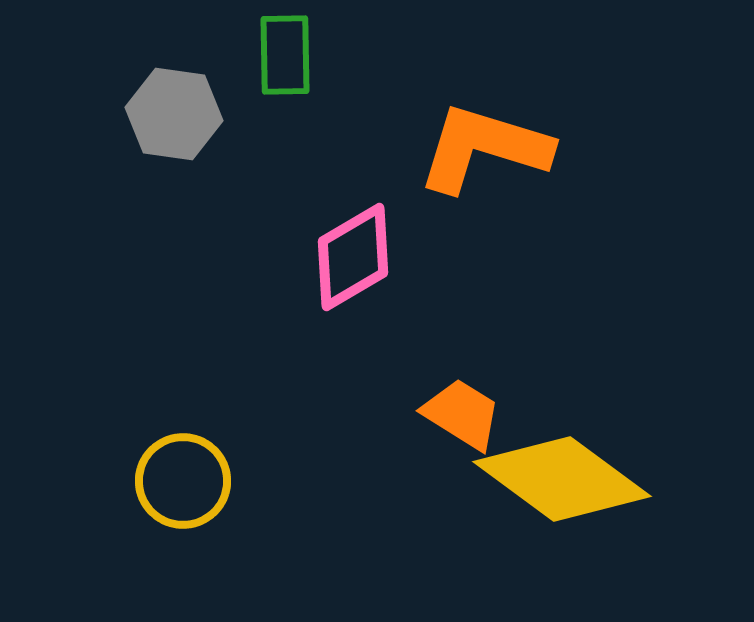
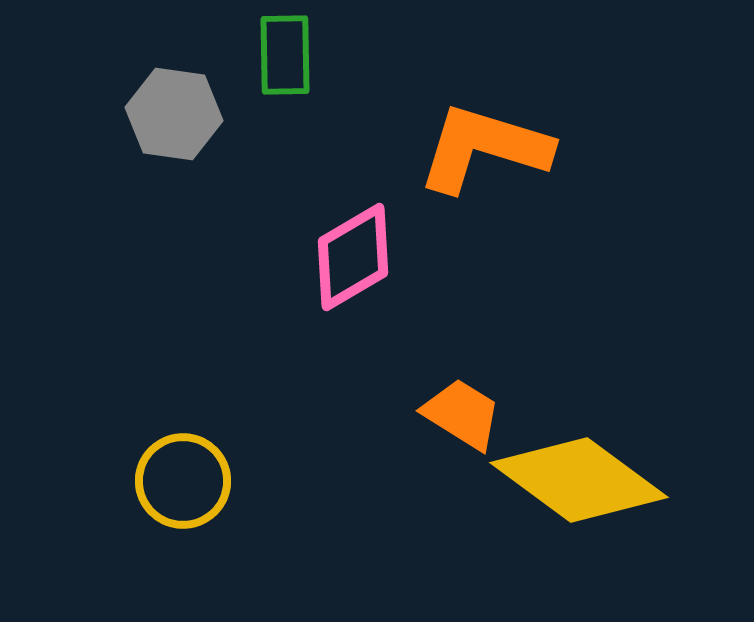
yellow diamond: moved 17 px right, 1 px down
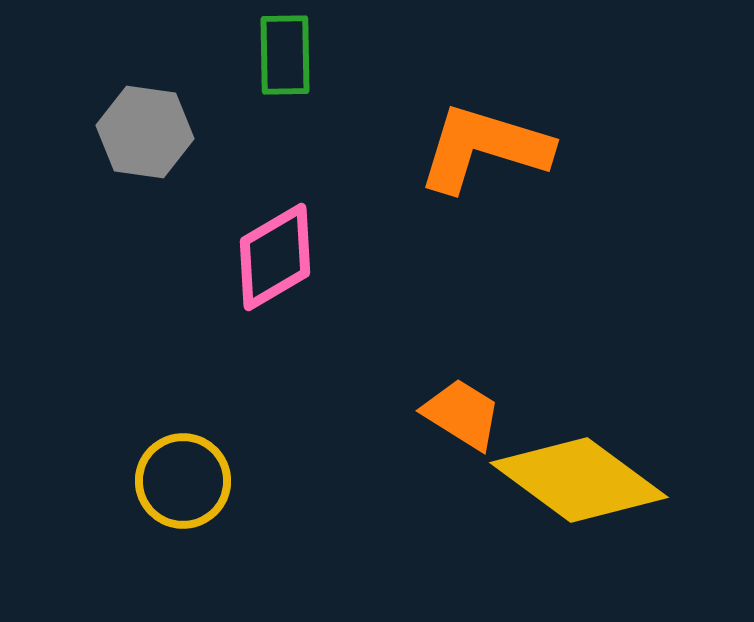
gray hexagon: moved 29 px left, 18 px down
pink diamond: moved 78 px left
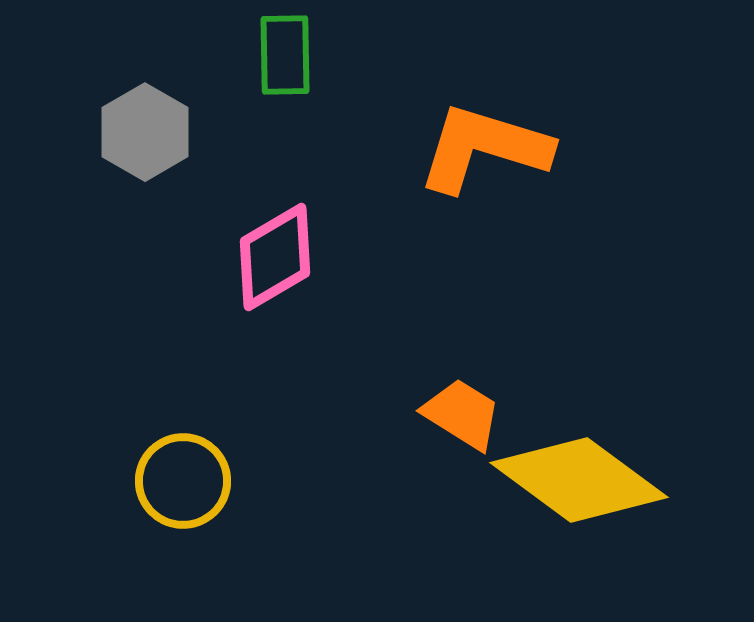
gray hexagon: rotated 22 degrees clockwise
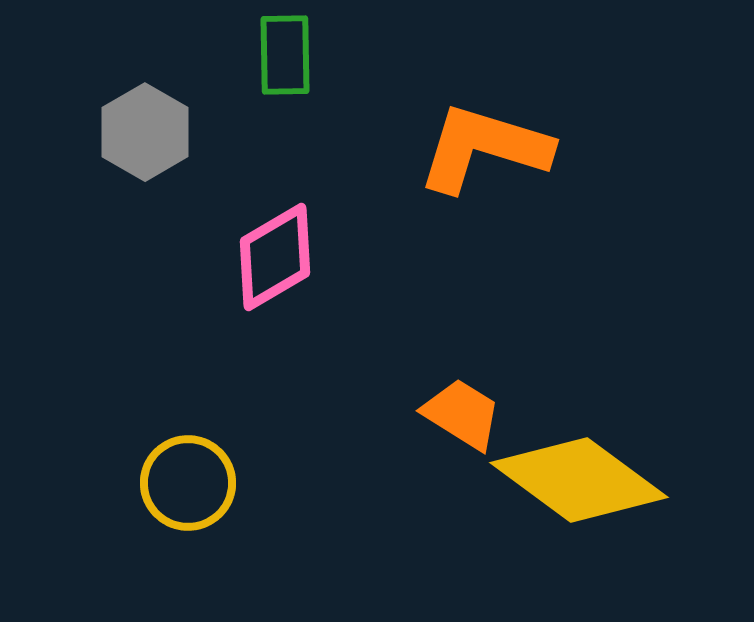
yellow circle: moved 5 px right, 2 px down
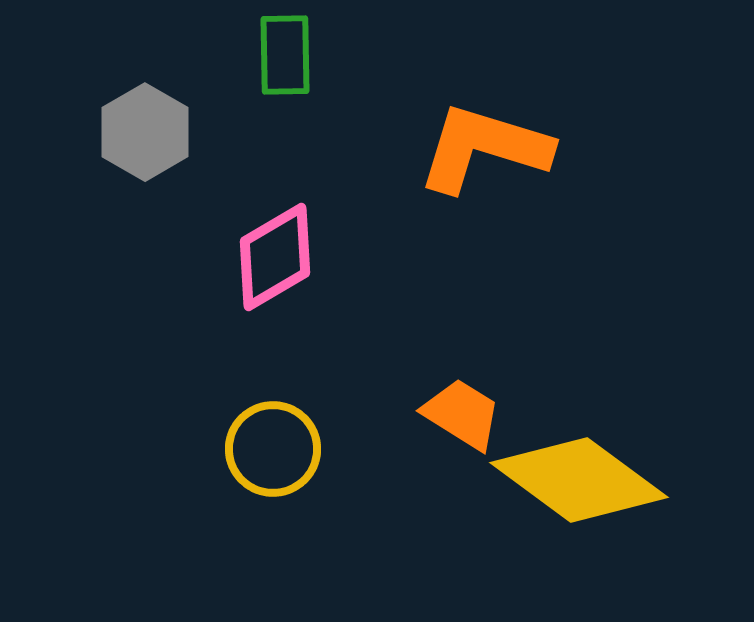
yellow circle: moved 85 px right, 34 px up
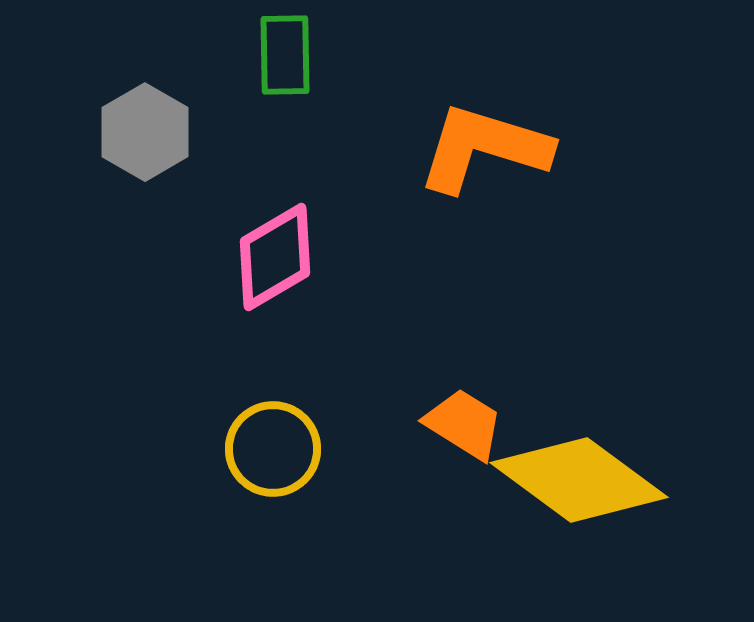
orange trapezoid: moved 2 px right, 10 px down
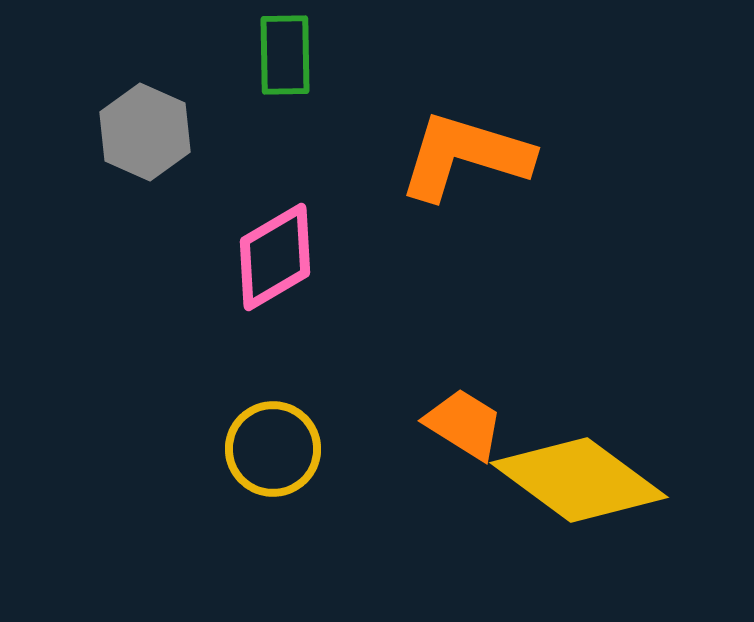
gray hexagon: rotated 6 degrees counterclockwise
orange L-shape: moved 19 px left, 8 px down
